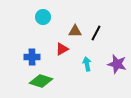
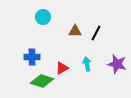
red triangle: moved 19 px down
green diamond: moved 1 px right
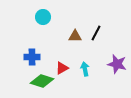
brown triangle: moved 5 px down
cyan arrow: moved 2 px left, 5 px down
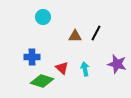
red triangle: rotated 48 degrees counterclockwise
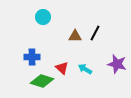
black line: moved 1 px left
cyan arrow: rotated 48 degrees counterclockwise
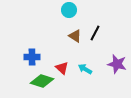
cyan circle: moved 26 px right, 7 px up
brown triangle: rotated 32 degrees clockwise
